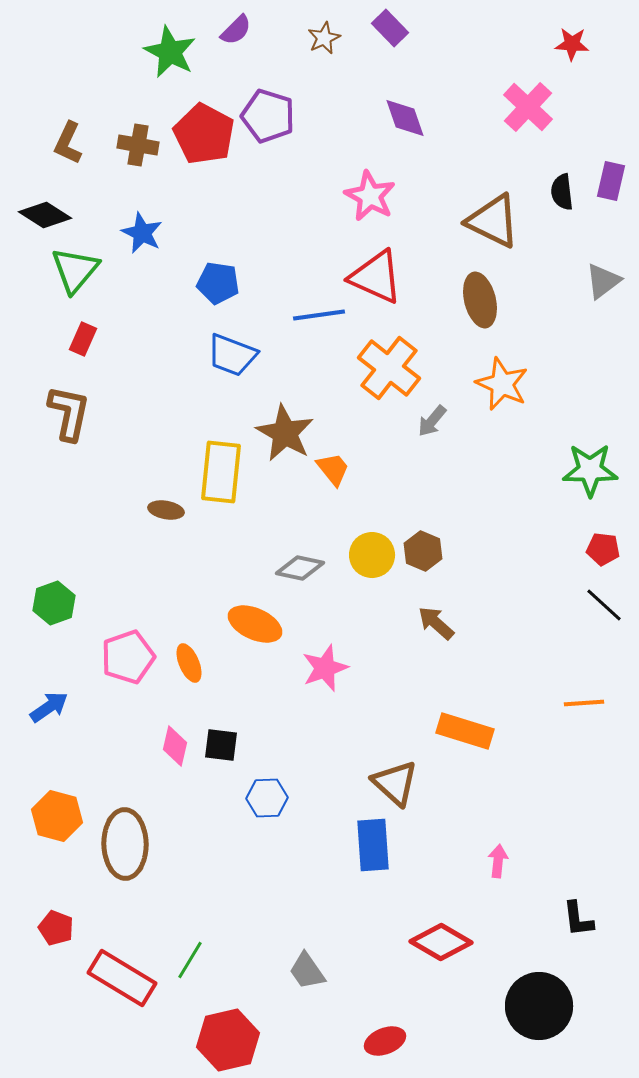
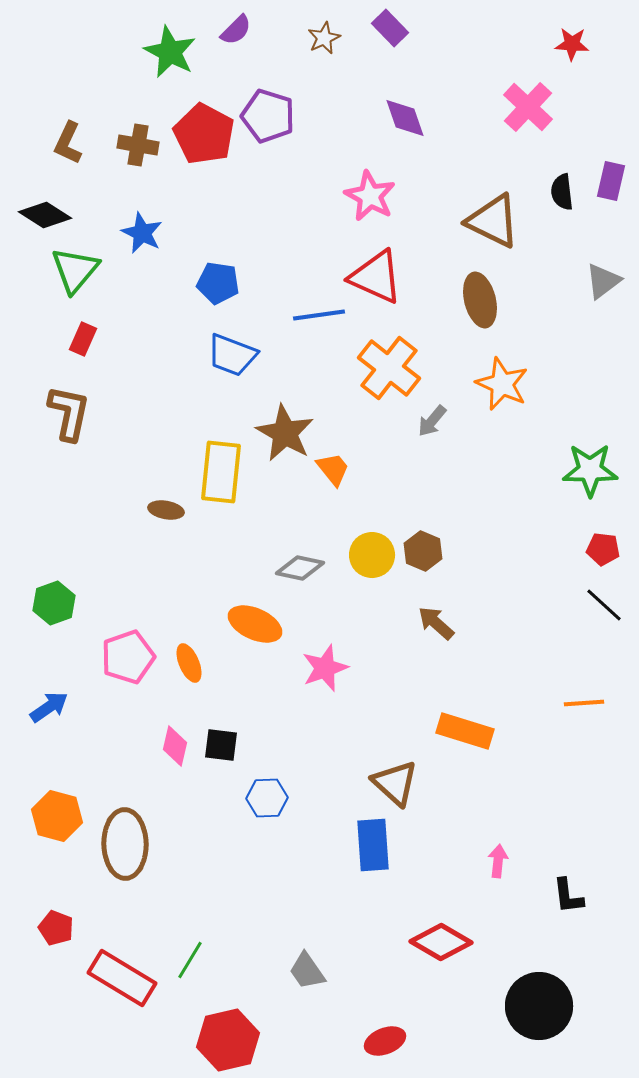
black L-shape at (578, 919): moved 10 px left, 23 px up
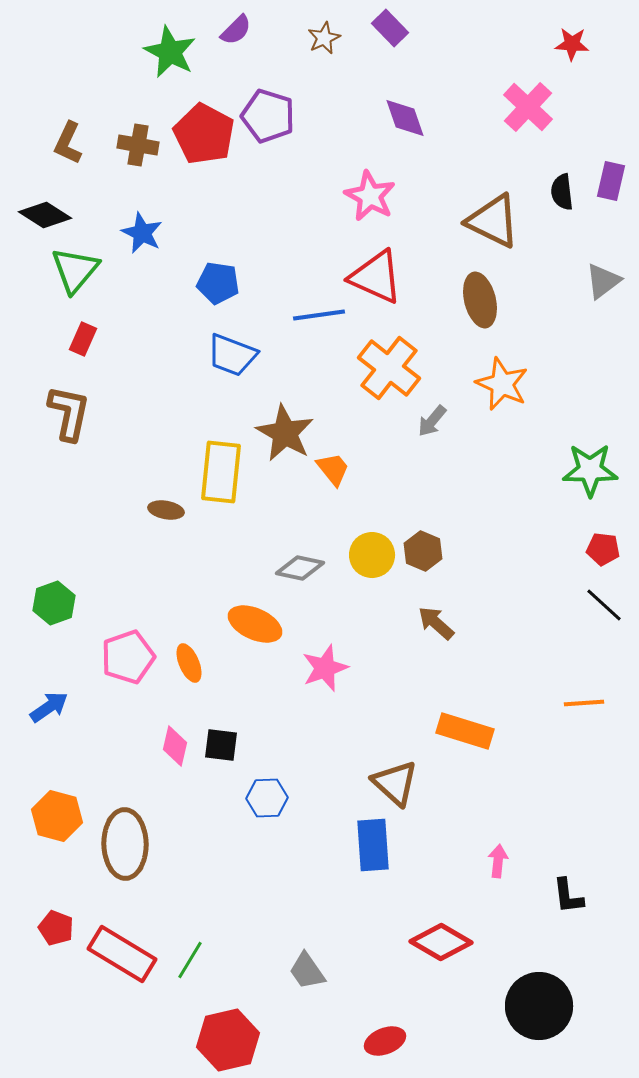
red rectangle at (122, 978): moved 24 px up
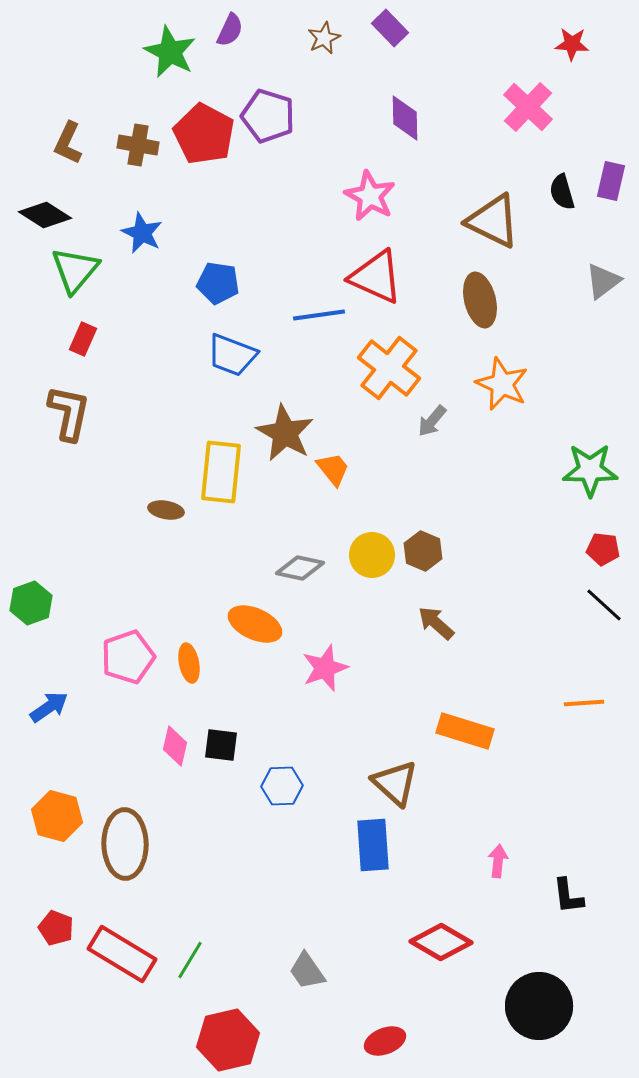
purple semicircle at (236, 30): moved 6 px left; rotated 20 degrees counterclockwise
purple diamond at (405, 118): rotated 18 degrees clockwise
black semicircle at (562, 192): rotated 9 degrees counterclockwise
green hexagon at (54, 603): moved 23 px left
orange ellipse at (189, 663): rotated 12 degrees clockwise
blue hexagon at (267, 798): moved 15 px right, 12 px up
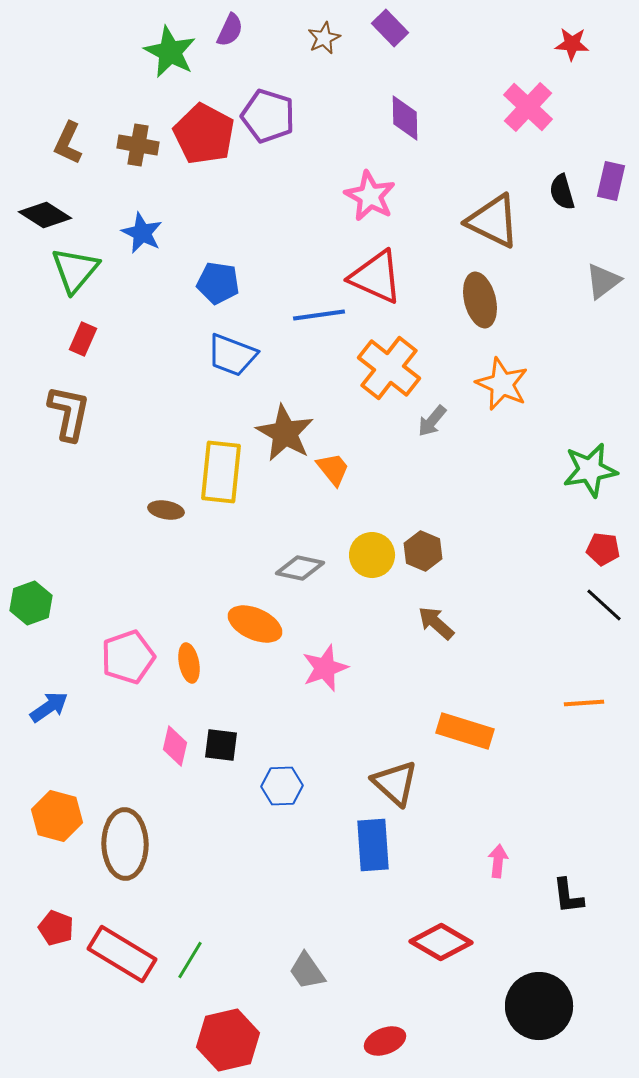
green star at (590, 470): rotated 10 degrees counterclockwise
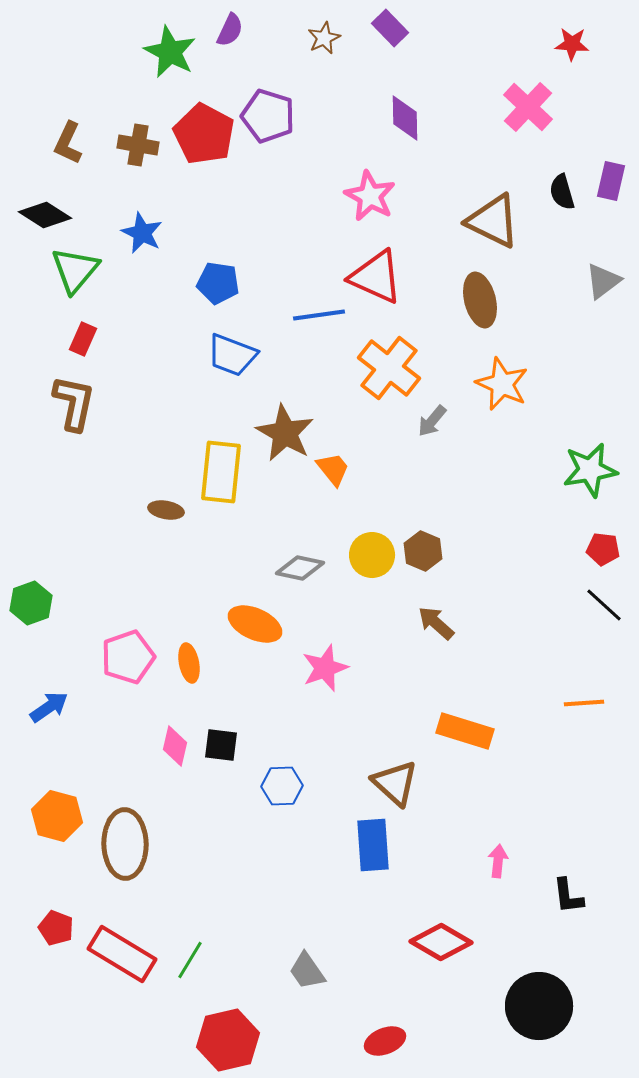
brown L-shape at (69, 413): moved 5 px right, 10 px up
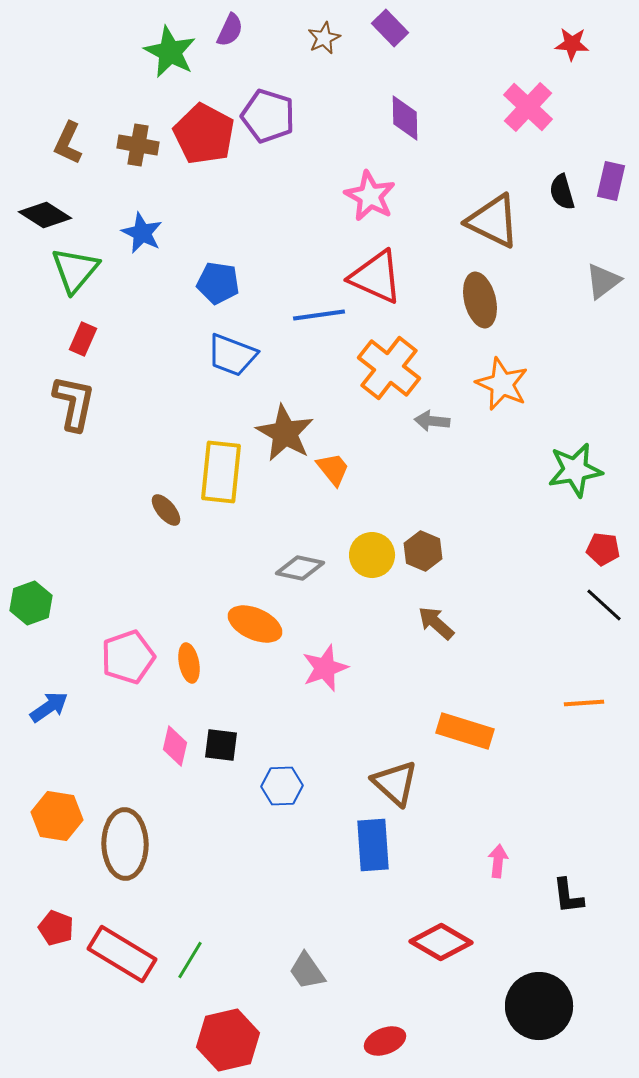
gray arrow at (432, 421): rotated 56 degrees clockwise
green star at (590, 470): moved 15 px left
brown ellipse at (166, 510): rotated 40 degrees clockwise
orange hexagon at (57, 816): rotated 6 degrees counterclockwise
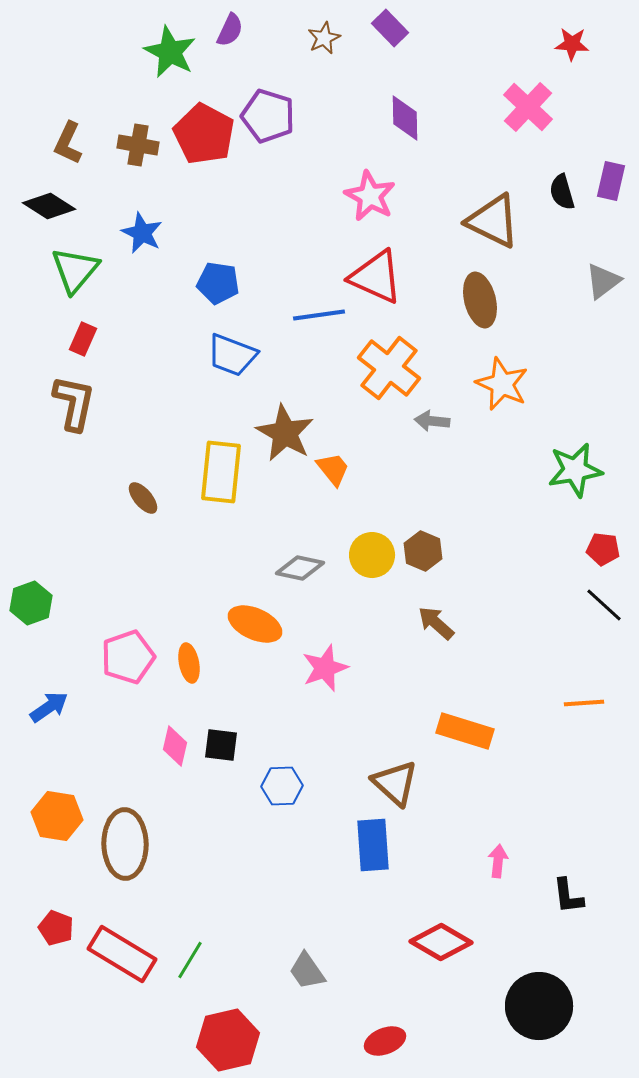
black diamond at (45, 215): moved 4 px right, 9 px up
brown ellipse at (166, 510): moved 23 px left, 12 px up
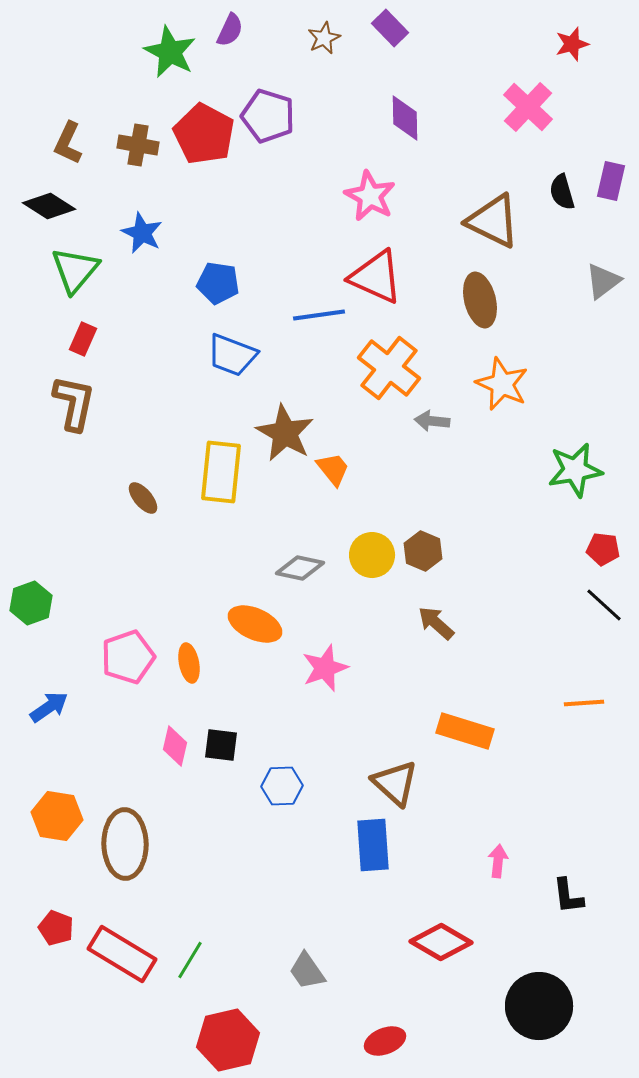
red star at (572, 44): rotated 20 degrees counterclockwise
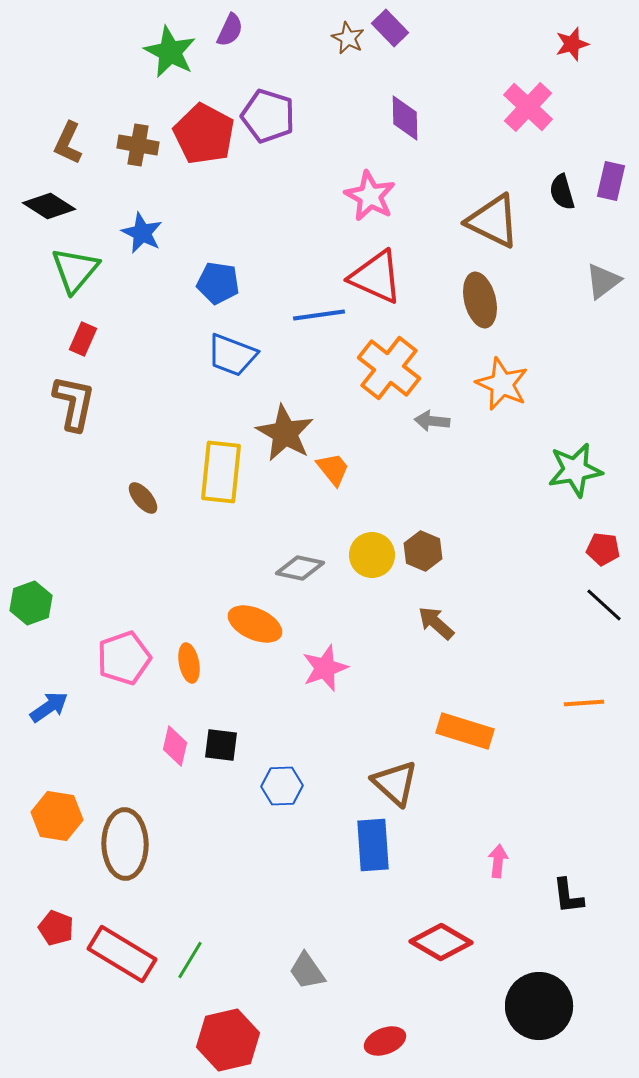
brown star at (324, 38): moved 24 px right; rotated 20 degrees counterclockwise
pink pentagon at (128, 657): moved 4 px left, 1 px down
